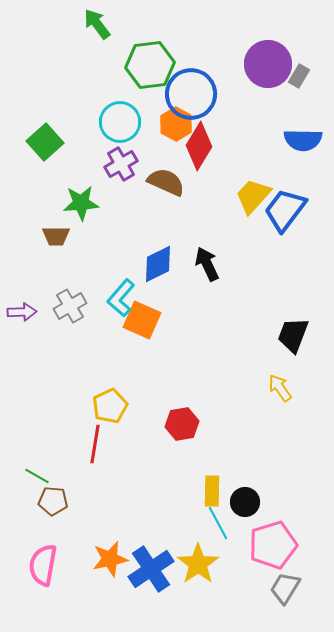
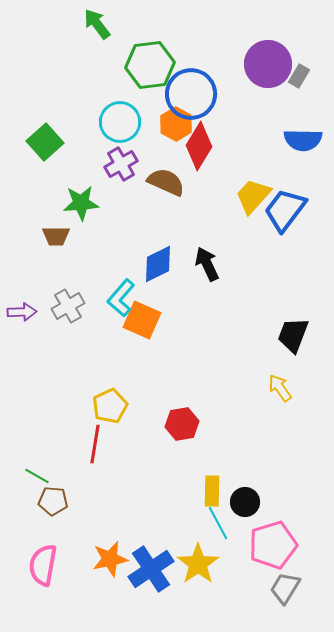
gray cross: moved 2 px left
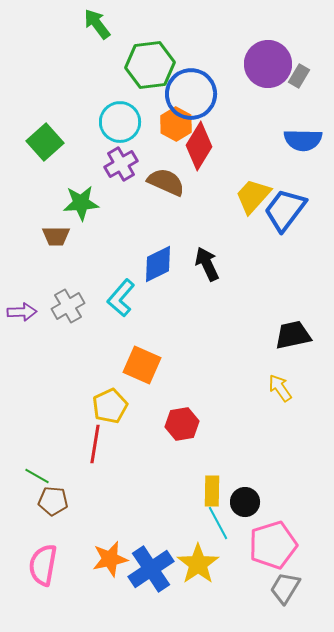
orange square: moved 45 px down
black trapezoid: rotated 57 degrees clockwise
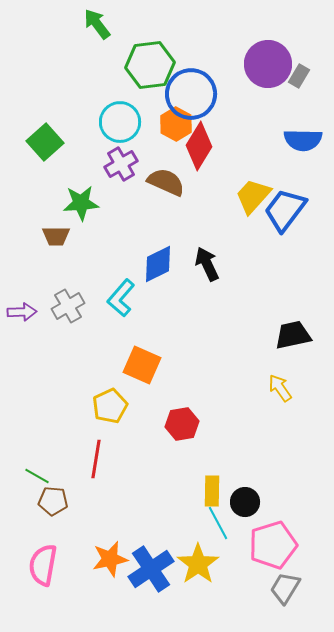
red line: moved 1 px right, 15 px down
